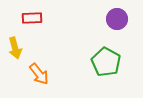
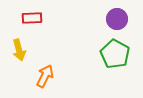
yellow arrow: moved 4 px right, 2 px down
green pentagon: moved 9 px right, 8 px up
orange arrow: moved 6 px right, 2 px down; rotated 115 degrees counterclockwise
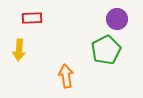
yellow arrow: rotated 20 degrees clockwise
green pentagon: moved 9 px left, 4 px up; rotated 16 degrees clockwise
orange arrow: moved 21 px right; rotated 35 degrees counterclockwise
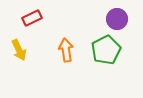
red rectangle: rotated 24 degrees counterclockwise
yellow arrow: rotated 30 degrees counterclockwise
orange arrow: moved 26 px up
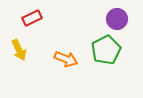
orange arrow: moved 9 px down; rotated 120 degrees clockwise
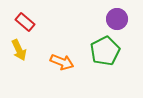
red rectangle: moved 7 px left, 4 px down; rotated 66 degrees clockwise
green pentagon: moved 1 px left, 1 px down
orange arrow: moved 4 px left, 3 px down
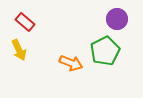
orange arrow: moved 9 px right, 1 px down
